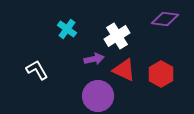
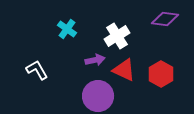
purple arrow: moved 1 px right, 1 px down
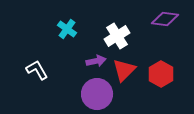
purple arrow: moved 1 px right, 1 px down
red triangle: rotated 50 degrees clockwise
purple circle: moved 1 px left, 2 px up
